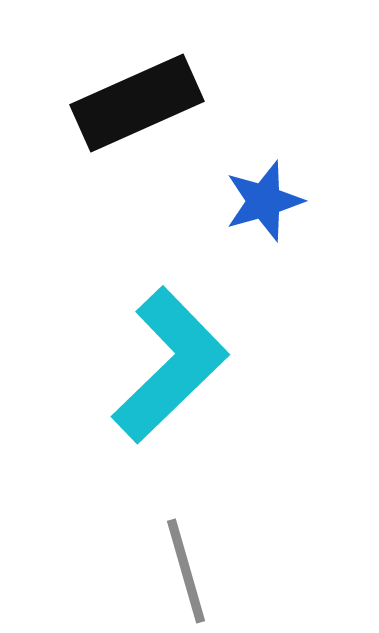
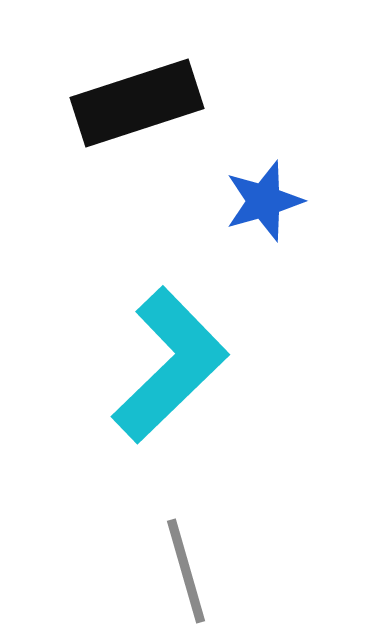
black rectangle: rotated 6 degrees clockwise
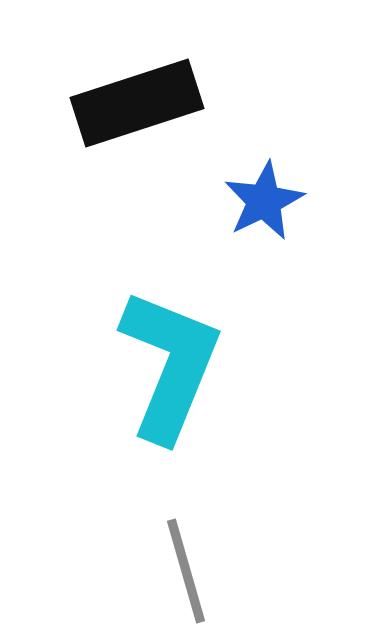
blue star: rotated 10 degrees counterclockwise
cyan L-shape: rotated 24 degrees counterclockwise
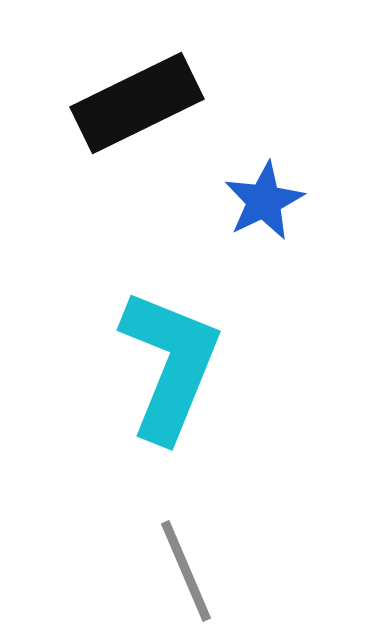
black rectangle: rotated 8 degrees counterclockwise
gray line: rotated 7 degrees counterclockwise
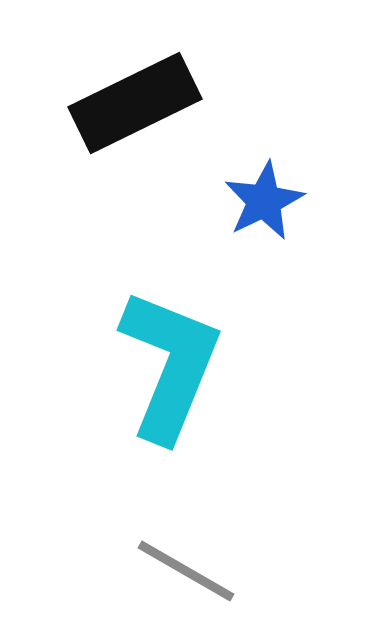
black rectangle: moved 2 px left
gray line: rotated 37 degrees counterclockwise
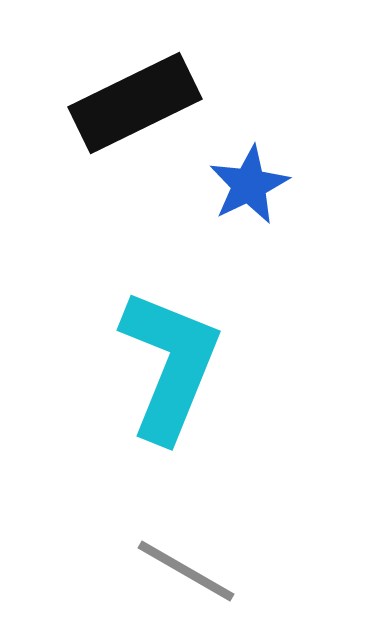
blue star: moved 15 px left, 16 px up
